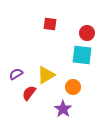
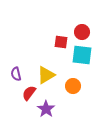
red square: moved 11 px right, 18 px down
red circle: moved 5 px left, 1 px up
purple semicircle: rotated 72 degrees counterclockwise
orange circle: moved 1 px up
purple star: moved 17 px left
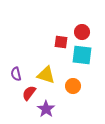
yellow triangle: rotated 48 degrees clockwise
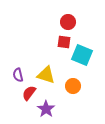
red circle: moved 14 px left, 10 px up
red square: moved 3 px right
cyan square: rotated 15 degrees clockwise
purple semicircle: moved 2 px right, 1 px down
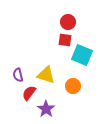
red square: moved 1 px right, 2 px up
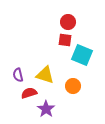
yellow triangle: moved 1 px left
red semicircle: rotated 35 degrees clockwise
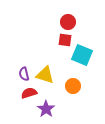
purple semicircle: moved 6 px right, 1 px up
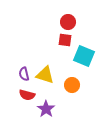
cyan square: moved 2 px right, 1 px down
orange circle: moved 1 px left, 1 px up
red semicircle: moved 2 px left, 2 px down; rotated 147 degrees counterclockwise
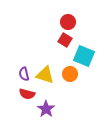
red square: rotated 24 degrees clockwise
orange circle: moved 2 px left, 11 px up
red semicircle: moved 1 px up
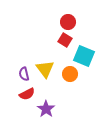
yellow triangle: moved 6 px up; rotated 36 degrees clockwise
red semicircle: rotated 42 degrees counterclockwise
